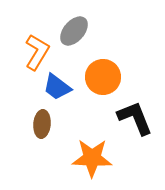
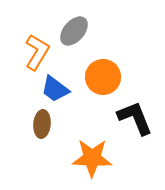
blue trapezoid: moved 2 px left, 2 px down
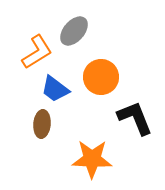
orange L-shape: rotated 27 degrees clockwise
orange circle: moved 2 px left
orange star: moved 1 px down
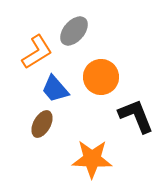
blue trapezoid: rotated 12 degrees clockwise
black L-shape: moved 1 px right, 2 px up
brown ellipse: rotated 24 degrees clockwise
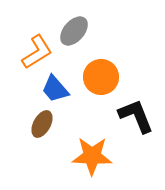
orange star: moved 3 px up
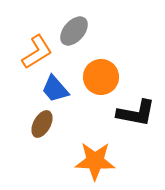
black L-shape: moved 3 px up; rotated 123 degrees clockwise
orange star: moved 3 px right, 5 px down
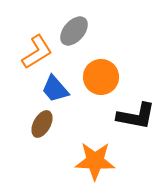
black L-shape: moved 3 px down
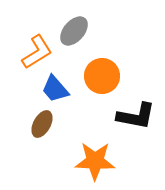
orange circle: moved 1 px right, 1 px up
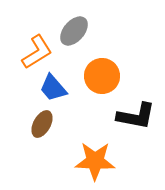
blue trapezoid: moved 2 px left, 1 px up
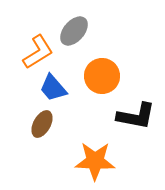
orange L-shape: moved 1 px right
